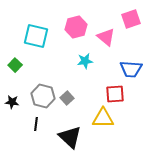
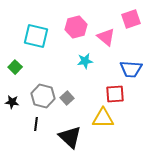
green square: moved 2 px down
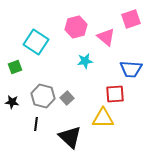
cyan square: moved 6 px down; rotated 20 degrees clockwise
green square: rotated 24 degrees clockwise
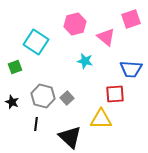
pink hexagon: moved 1 px left, 3 px up
cyan star: rotated 21 degrees clockwise
black star: rotated 16 degrees clockwise
yellow triangle: moved 2 px left, 1 px down
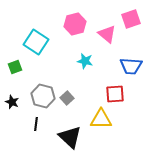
pink triangle: moved 1 px right, 3 px up
blue trapezoid: moved 3 px up
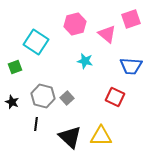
red square: moved 3 px down; rotated 30 degrees clockwise
yellow triangle: moved 17 px down
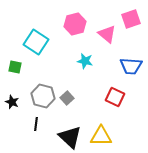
green square: rotated 32 degrees clockwise
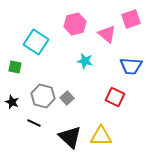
black line: moved 2 px left, 1 px up; rotated 72 degrees counterclockwise
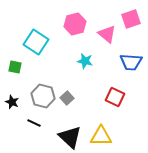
blue trapezoid: moved 4 px up
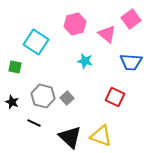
pink square: rotated 18 degrees counterclockwise
yellow triangle: rotated 20 degrees clockwise
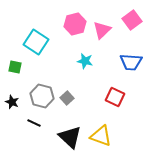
pink square: moved 1 px right, 1 px down
pink triangle: moved 5 px left, 4 px up; rotated 36 degrees clockwise
gray hexagon: moved 1 px left
